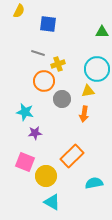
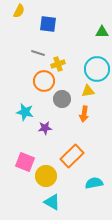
purple star: moved 10 px right, 5 px up
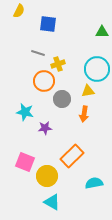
yellow circle: moved 1 px right
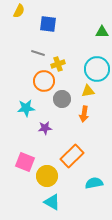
cyan star: moved 1 px right, 4 px up; rotated 18 degrees counterclockwise
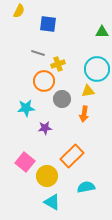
pink square: rotated 18 degrees clockwise
cyan semicircle: moved 8 px left, 4 px down
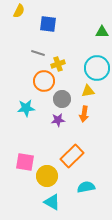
cyan circle: moved 1 px up
purple star: moved 13 px right, 8 px up
pink square: rotated 30 degrees counterclockwise
